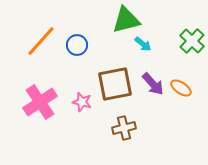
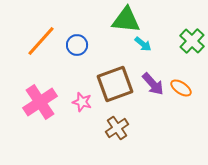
green triangle: rotated 20 degrees clockwise
brown square: rotated 9 degrees counterclockwise
brown cross: moved 7 px left; rotated 20 degrees counterclockwise
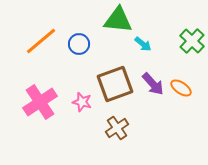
green triangle: moved 8 px left
orange line: rotated 8 degrees clockwise
blue circle: moved 2 px right, 1 px up
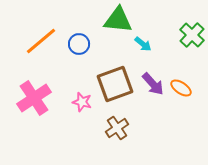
green cross: moved 6 px up
pink cross: moved 6 px left, 4 px up
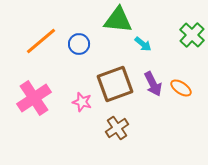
purple arrow: rotated 15 degrees clockwise
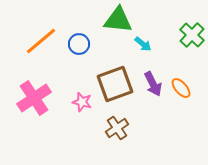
orange ellipse: rotated 15 degrees clockwise
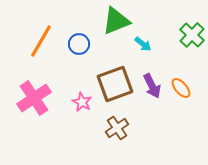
green triangle: moved 2 px left, 1 px down; rotated 28 degrees counterclockwise
orange line: rotated 20 degrees counterclockwise
purple arrow: moved 1 px left, 2 px down
pink star: rotated 12 degrees clockwise
